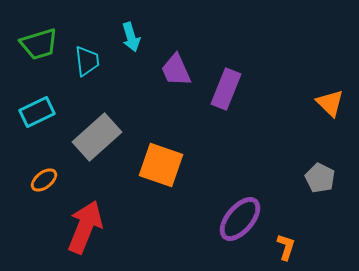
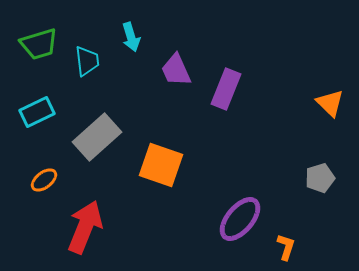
gray pentagon: rotated 28 degrees clockwise
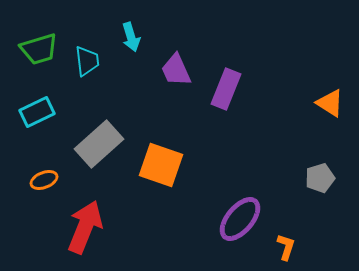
green trapezoid: moved 5 px down
orange triangle: rotated 12 degrees counterclockwise
gray rectangle: moved 2 px right, 7 px down
orange ellipse: rotated 16 degrees clockwise
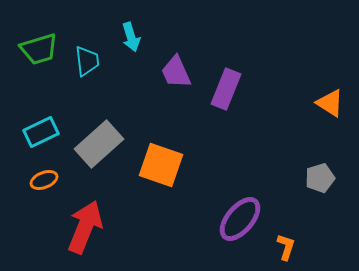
purple trapezoid: moved 2 px down
cyan rectangle: moved 4 px right, 20 px down
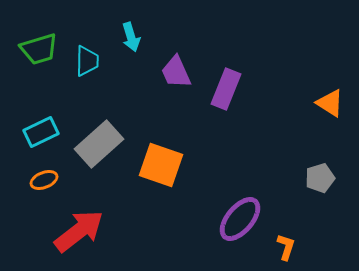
cyan trapezoid: rotated 8 degrees clockwise
red arrow: moved 6 px left, 4 px down; rotated 30 degrees clockwise
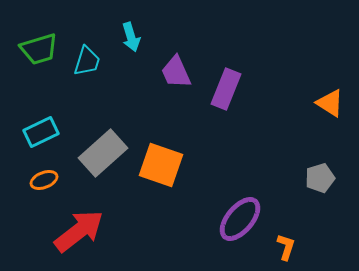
cyan trapezoid: rotated 16 degrees clockwise
gray rectangle: moved 4 px right, 9 px down
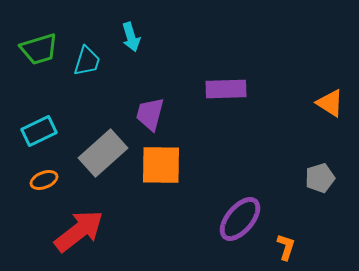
purple trapezoid: moved 26 px left, 42 px down; rotated 39 degrees clockwise
purple rectangle: rotated 66 degrees clockwise
cyan rectangle: moved 2 px left, 1 px up
orange square: rotated 18 degrees counterclockwise
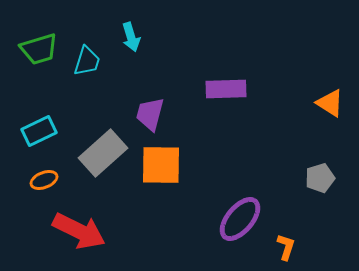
red arrow: rotated 64 degrees clockwise
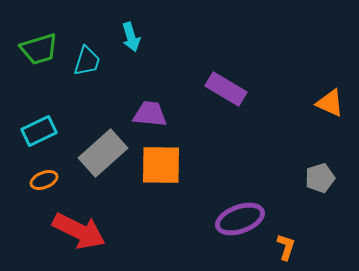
purple rectangle: rotated 33 degrees clockwise
orange triangle: rotated 8 degrees counterclockwise
purple trapezoid: rotated 81 degrees clockwise
purple ellipse: rotated 30 degrees clockwise
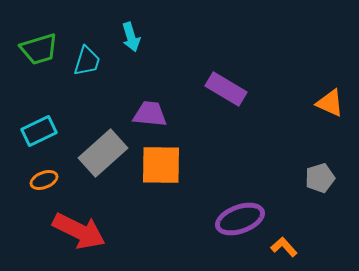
orange L-shape: moved 2 px left; rotated 60 degrees counterclockwise
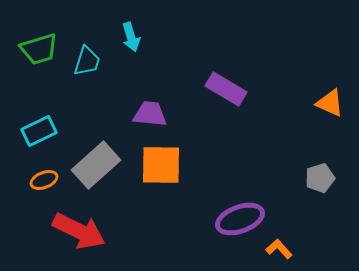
gray rectangle: moved 7 px left, 12 px down
orange L-shape: moved 5 px left, 2 px down
